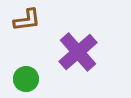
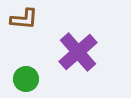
brown L-shape: moved 3 px left, 1 px up; rotated 12 degrees clockwise
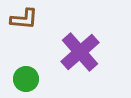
purple cross: moved 2 px right
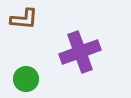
purple cross: rotated 21 degrees clockwise
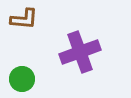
green circle: moved 4 px left
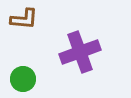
green circle: moved 1 px right
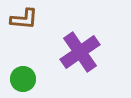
purple cross: rotated 15 degrees counterclockwise
